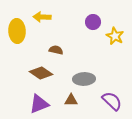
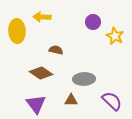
purple triangle: moved 3 px left; rotated 45 degrees counterclockwise
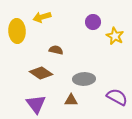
yellow arrow: rotated 18 degrees counterclockwise
purple semicircle: moved 5 px right, 4 px up; rotated 15 degrees counterclockwise
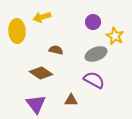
gray ellipse: moved 12 px right, 25 px up; rotated 20 degrees counterclockwise
purple semicircle: moved 23 px left, 17 px up
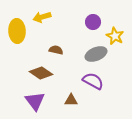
purple semicircle: moved 1 px left, 1 px down
purple triangle: moved 1 px left, 3 px up
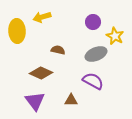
brown semicircle: moved 2 px right
brown diamond: rotated 10 degrees counterclockwise
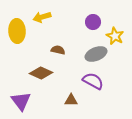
purple triangle: moved 14 px left
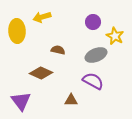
gray ellipse: moved 1 px down
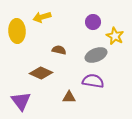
brown semicircle: moved 1 px right
purple semicircle: rotated 20 degrees counterclockwise
brown triangle: moved 2 px left, 3 px up
